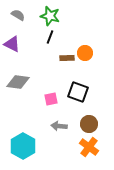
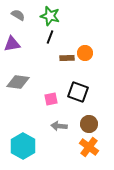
purple triangle: rotated 36 degrees counterclockwise
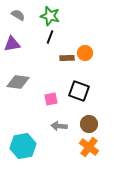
black square: moved 1 px right, 1 px up
cyan hexagon: rotated 20 degrees clockwise
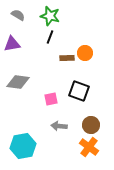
brown circle: moved 2 px right, 1 px down
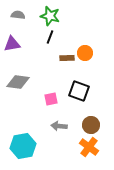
gray semicircle: rotated 24 degrees counterclockwise
